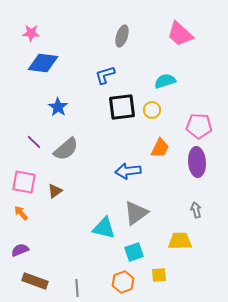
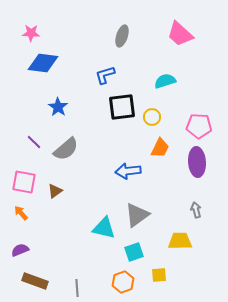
yellow circle: moved 7 px down
gray triangle: moved 1 px right, 2 px down
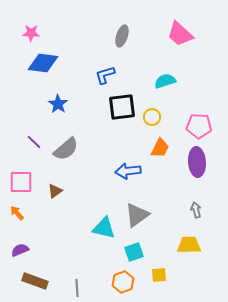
blue star: moved 3 px up
pink square: moved 3 px left; rotated 10 degrees counterclockwise
orange arrow: moved 4 px left
yellow trapezoid: moved 9 px right, 4 px down
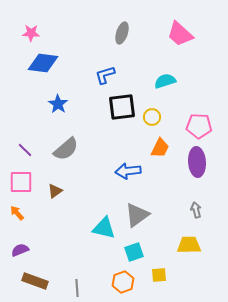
gray ellipse: moved 3 px up
purple line: moved 9 px left, 8 px down
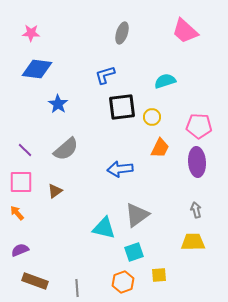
pink trapezoid: moved 5 px right, 3 px up
blue diamond: moved 6 px left, 6 px down
blue arrow: moved 8 px left, 2 px up
yellow trapezoid: moved 4 px right, 3 px up
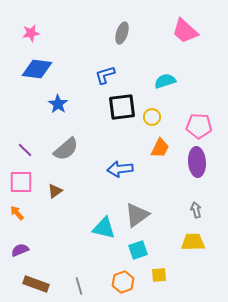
pink star: rotated 12 degrees counterclockwise
cyan square: moved 4 px right, 2 px up
brown rectangle: moved 1 px right, 3 px down
gray line: moved 2 px right, 2 px up; rotated 12 degrees counterclockwise
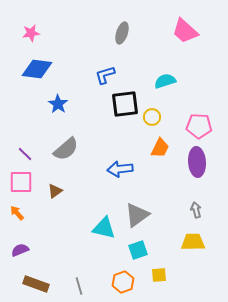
black square: moved 3 px right, 3 px up
purple line: moved 4 px down
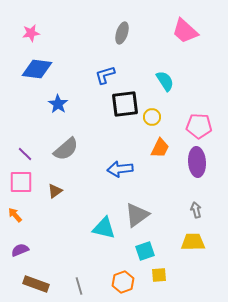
cyan semicircle: rotated 75 degrees clockwise
orange arrow: moved 2 px left, 2 px down
cyan square: moved 7 px right, 1 px down
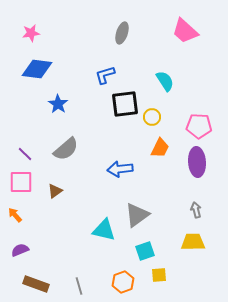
cyan triangle: moved 2 px down
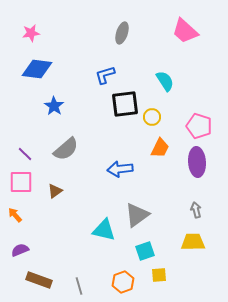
blue star: moved 4 px left, 2 px down
pink pentagon: rotated 15 degrees clockwise
brown rectangle: moved 3 px right, 4 px up
